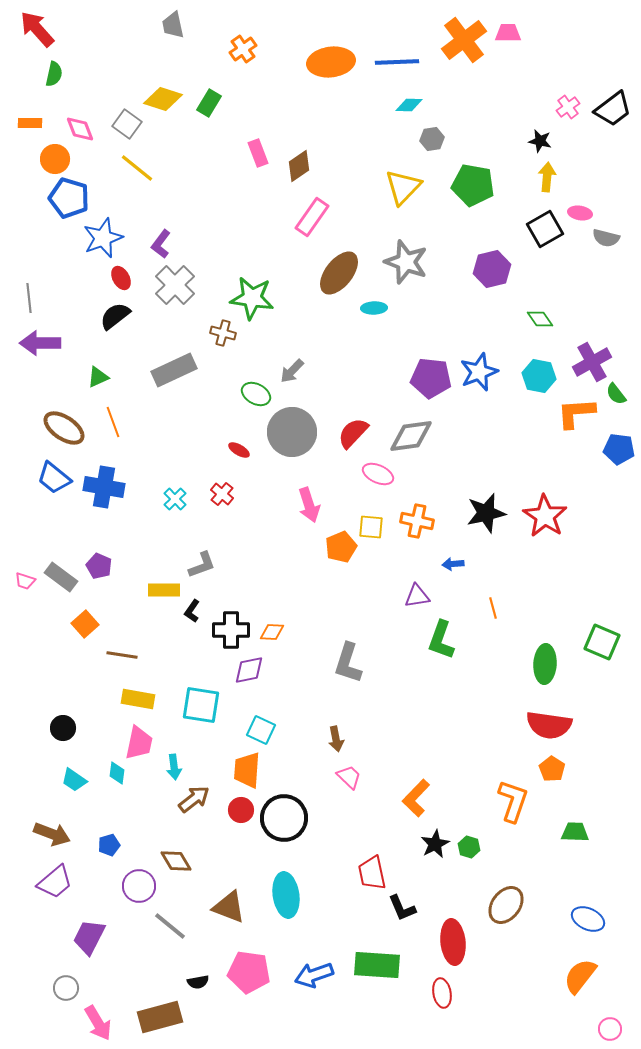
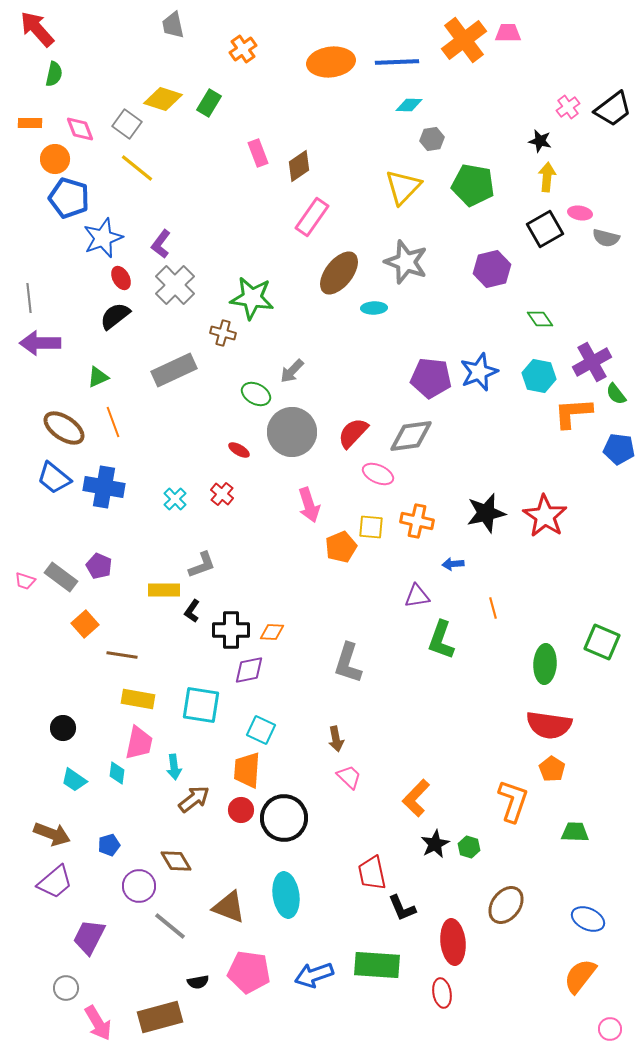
orange L-shape at (576, 413): moved 3 px left
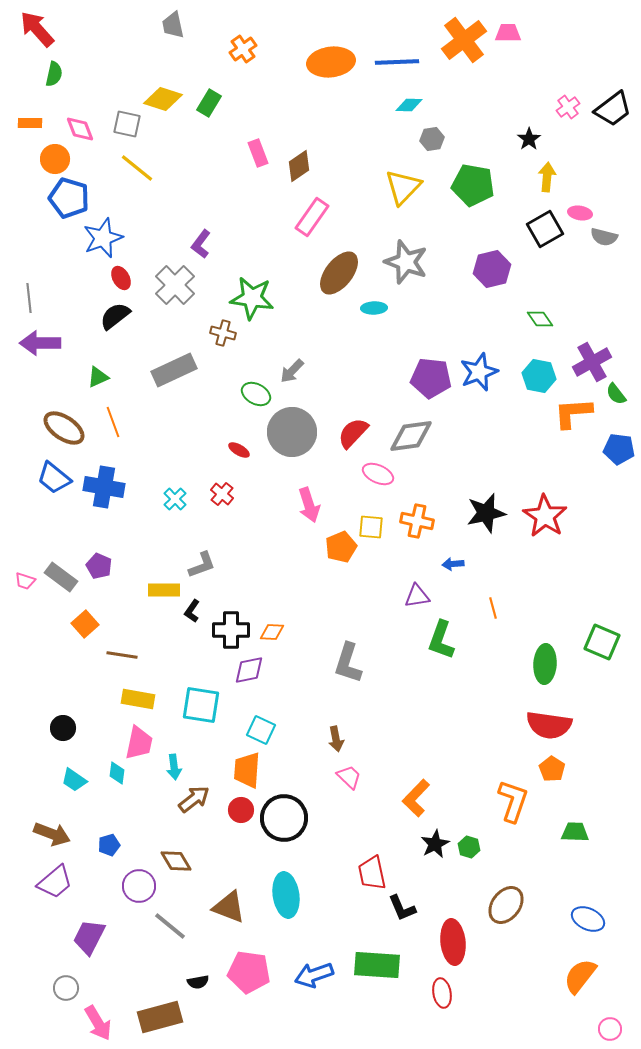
gray square at (127, 124): rotated 24 degrees counterclockwise
black star at (540, 141): moved 11 px left, 2 px up; rotated 25 degrees clockwise
gray semicircle at (606, 238): moved 2 px left, 1 px up
purple L-shape at (161, 244): moved 40 px right
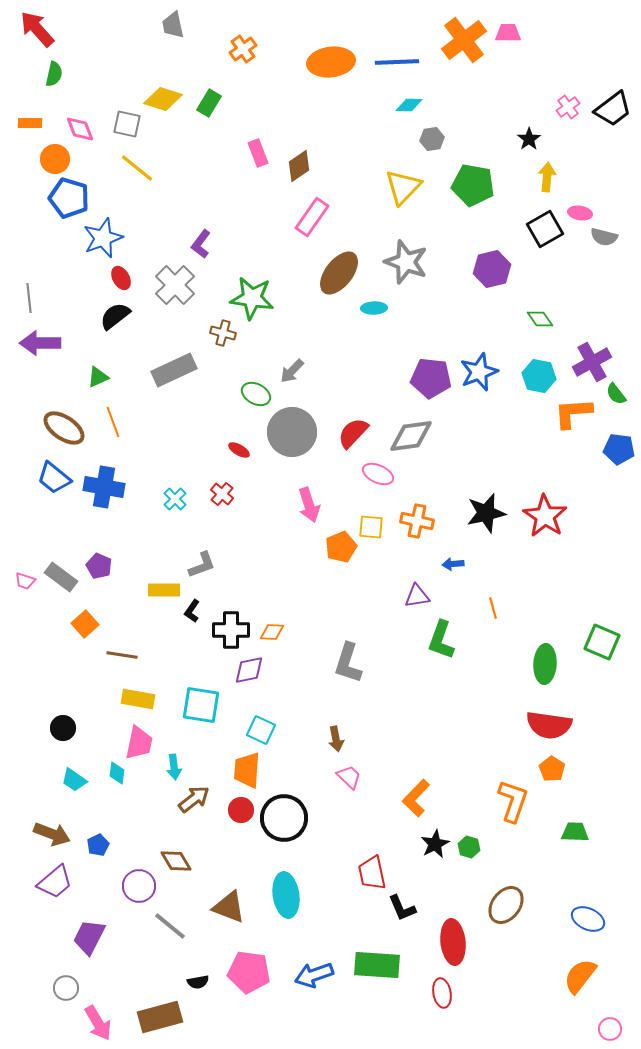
blue pentagon at (109, 845): moved 11 px left; rotated 10 degrees counterclockwise
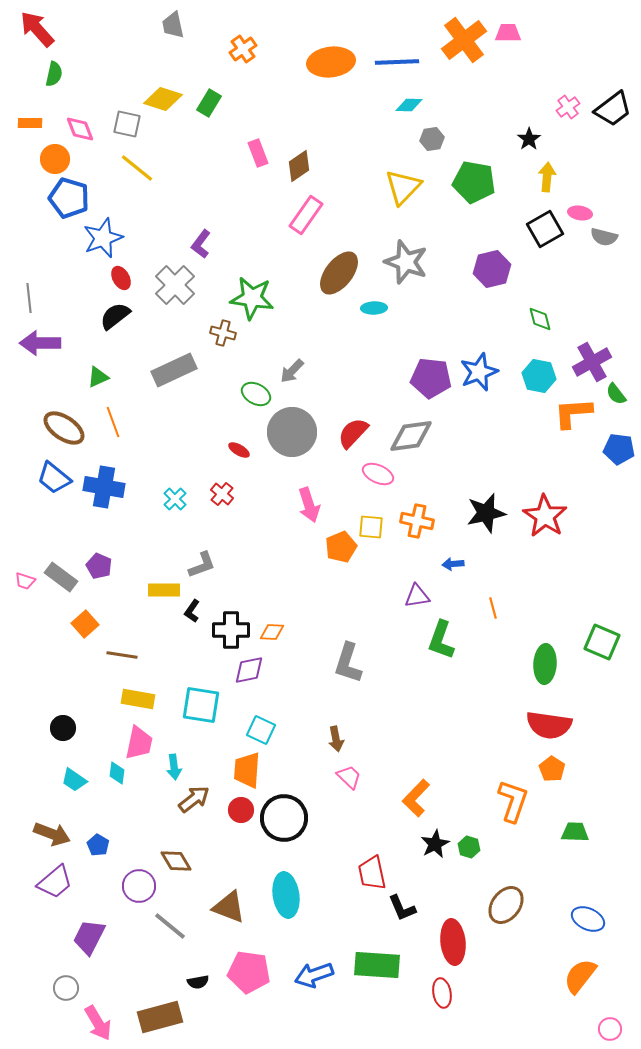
green pentagon at (473, 185): moved 1 px right, 3 px up
pink rectangle at (312, 217): moved 6 px left, 2 px up
green diamond at (540, 319): rotated 20 degrees clockwise
blue pentagon at (98, 845): rotated 15 degrees counterclockwise
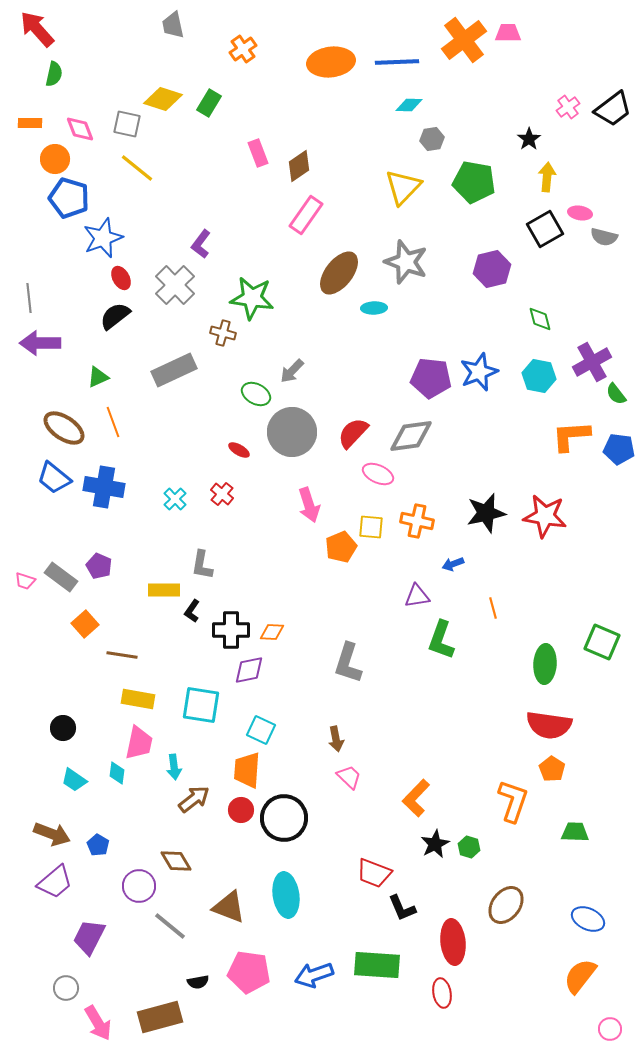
orange L-shape at (573, 413): moved 2 px left, 23 px down
red star at (545, 516): rotated 24 degrees counterclockwise
blue arrow at (453, 564): rotated 15 degrees counterclockwise
gray L-shape at (202, 565): rotated 120 degrees clockwise
red trapezoid at (372, 873): moved 2 px right; rotated 57 degrees counterclockwise
